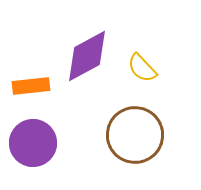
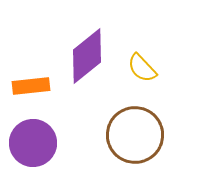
purple diamond: rotated 10 degrees counterclockwise
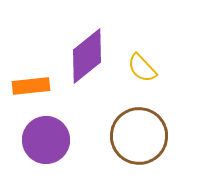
brown circle: moved 4 px right, 1 px down
purple circle: moved 13 px right, 3 px up
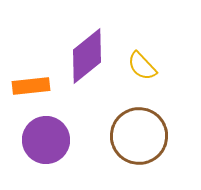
yellow semicircle: moved 2 px up
